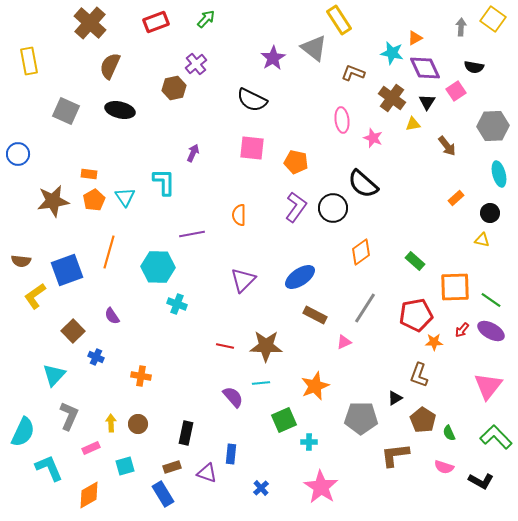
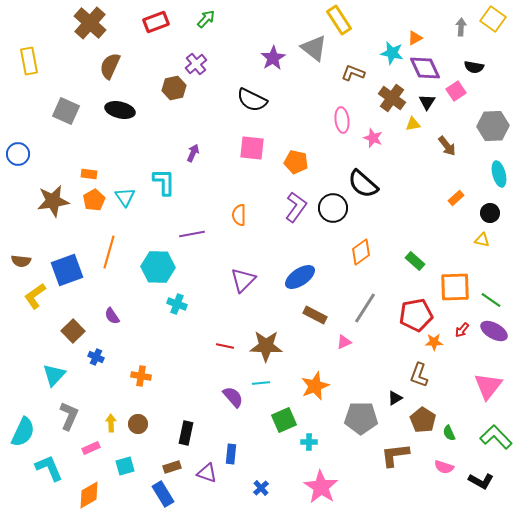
purple ellipse at (491, 331): moved 3 px right
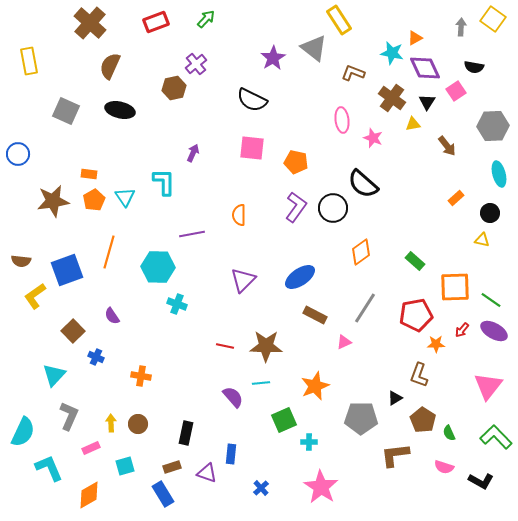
orange star at (434, 342): moved 2 px right, 2 px down
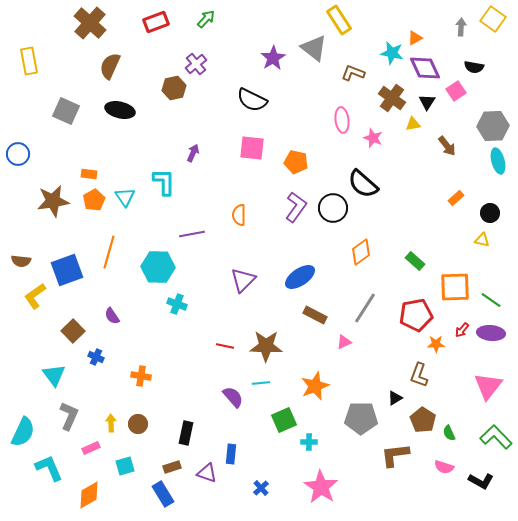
cyan ellipse at (499, 174): moved 1 px left, 13 px up
purple ellipse at (494, 331): moved 3 px left, 2 px down; rotated 24 degrees counterclockwise
cyan triangle at (54, 375): rotated 20 degrees counterclockwise
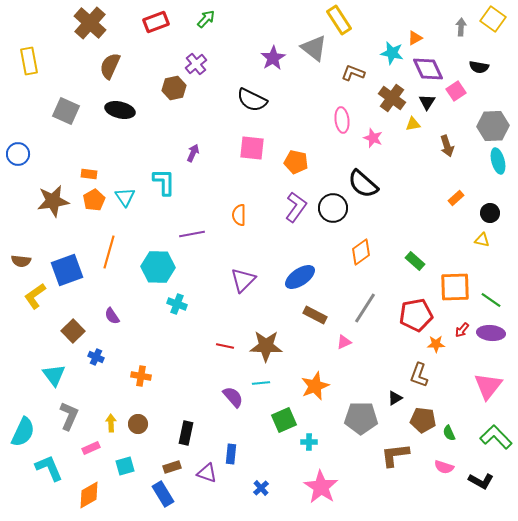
black semicircle at (474, 67): moved 5 px right
purple diamond at (425, 68): moved 3 px right, 1 px down
brown arrow at (447, 146): rotated 20 degrees clockwise
brown pentagon at (423, 420): rotated 25 degrees counterclockwise
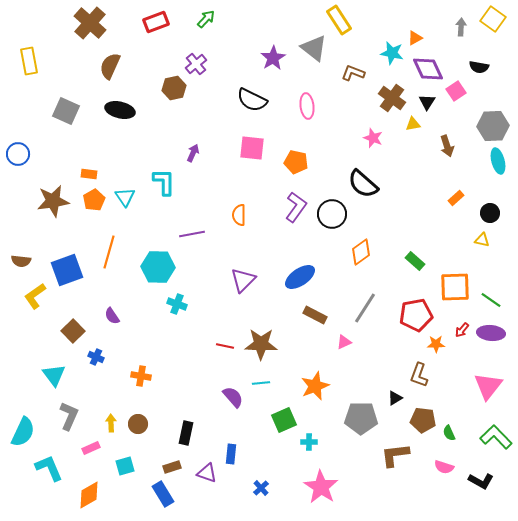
pink ellipse at (342, 120): moved 35 px left, 14 px up
black circle at (333, 208): moved 1 px left, 6 px down
brown star at (266, 346): moved 5 px left, 2 px up
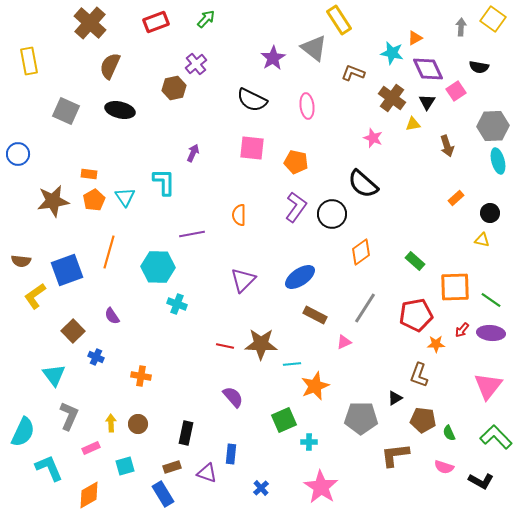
cyan line at (261, 383): moved 31 px right, 19 px up
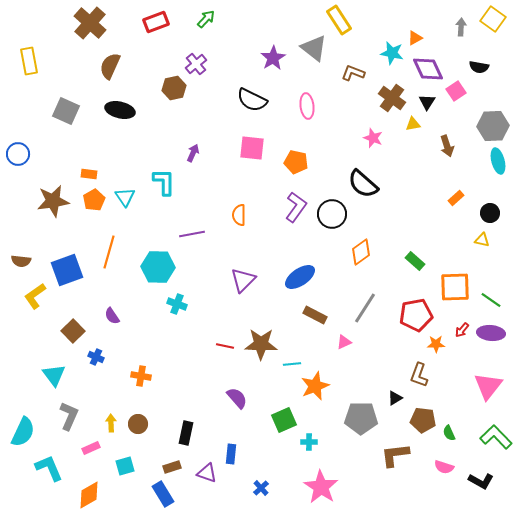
purple semicircle at (233, 397): moved 4 px right, 1 px down
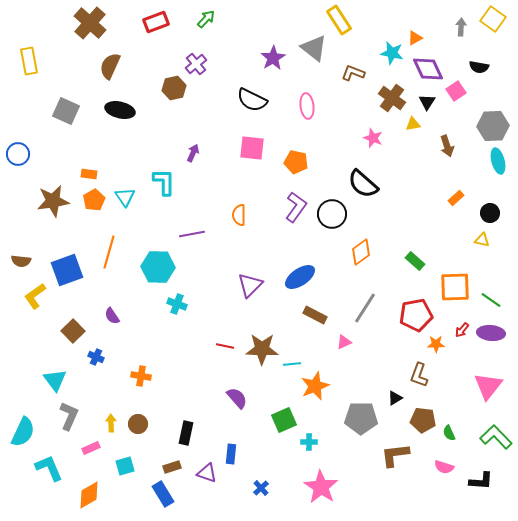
purple triangle at (243, 280): moved 7 px right, 5 px down
brown star at (261, 344): moved 1 px right, 5 px down
cyan triangle at (54, 375): moved 1 px right, 5 px down
black L-shape at (481, 481): rotated 25 degrees counterclockwise
